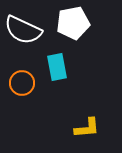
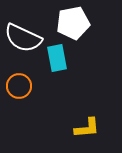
white semicircle: moved 8 px down
cyan rectangle: moved 9 px up
orange circle: moved 3 px left, 3 px down
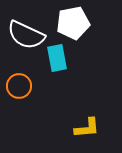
white semicircle: moved 3 px right, 3 px up
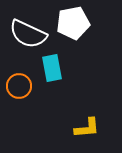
white semicircle: moved 2 px right, 1 px up
cyan rectangle: moved 5 px left, 10 px down
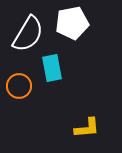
white pentagon: moved 1 px left
white semicircle: rotated 84 degrees counterclockwise
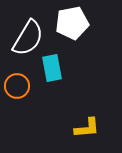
white semicircle: moved 4 px down
orange circle: moved 2 px left
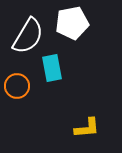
white semicircle: moved 2 px up
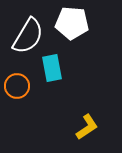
white pentagon: rotated 16 degrees clockwise
yellow L-shape: moved 1 px up; rotated 28 degrees counterclockwise
